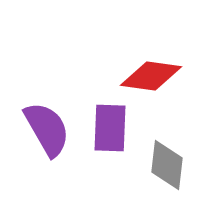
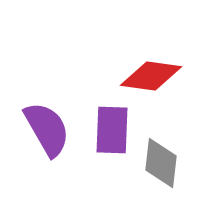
purple rectangle: moved 2 px right, 2 px down
gray diamond: moved 6 px left, 2 px up
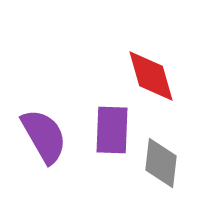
red diamond: rotated 66 degrees clockwise
purple semicircle: moved 3 px left, 7 px down
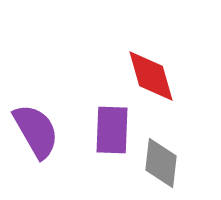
purple semicircle: moved 8 px left, 5 px up
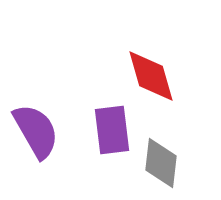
purple rectangle: rotated 9 degrees counterclockwise
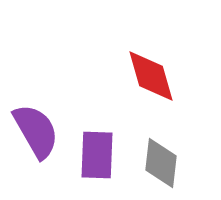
purple rectangle: moved 15 px left, 25 px down; rotated 9 degrees clockwise
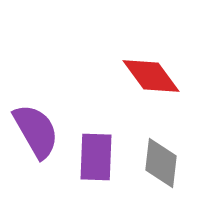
red diamond: rotated 20 degrees counterclockwise
purple rectangle: moved 1 px left, 2 px down
